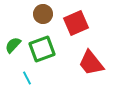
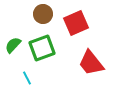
green square: moved 1 px up
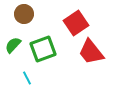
brown circle: moved 19 px left
red square: rotated 10 degrees counterclockwise
green square: moved 1 px right, 1 px down
red trapezoid: moved 11 px up
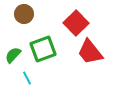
red square: rotated 10 degrees counterclockwise
green semicircle: moved 10 px down
red trapezoid: moved 1 px left
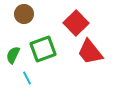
green semicircle: rotated 18 degrees counterclockwise
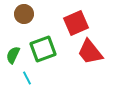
red square: rotated 20 degrees clockwise
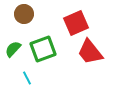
green semicircle: moved 6 px up; rotated 18 degrees clockwise
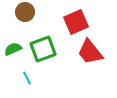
brown circle: moved 1 px right, 2 px up
red square: moved 1 px up
green semicircle: rotated 24 degrees clockwise
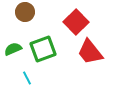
red square: rotated 20 degrees counterclockwise
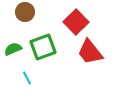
green square: moved 2 px up
